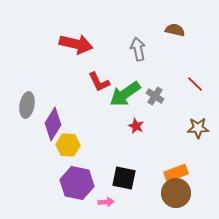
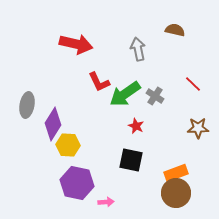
red line: moved 2 px left
black square: moved 7 px right, 18 px up
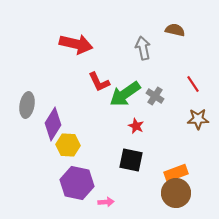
gray arrow: moved 5 px right, 1 px up
red line: rotated 12 degrees clockwise
brown star: moved 9 px up
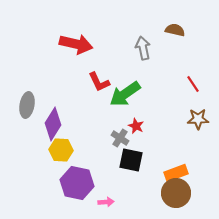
gray cross: moved 35 px left, 42 px down
yellow hexagon: moved 7 px left, 5 px down
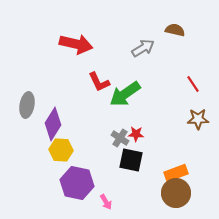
gray arrow: rotated 70 degrees clockwise
red star: moved 8 px down; rotated 21 degrees counterclockwise
pink arrow: rotated 63 degrees clockwise
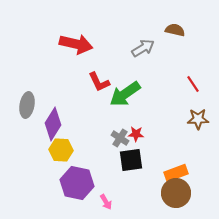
black square: rotated 20 degrees counterclockwise
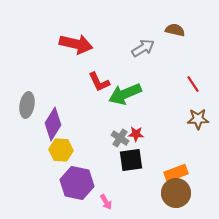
green arrow: rotated 12 degrees clockwise
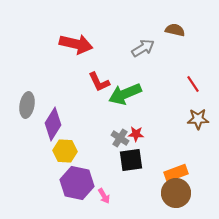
yellow hexagon: moved 4 px right, 1 px down
pink arrow: moved 2 px left, 6 px up
